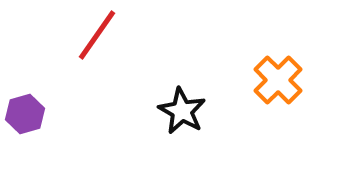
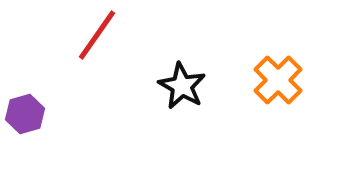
black star: moved 25 px up
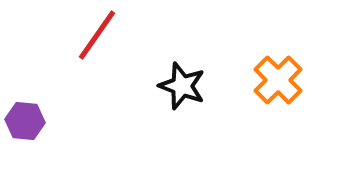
black star: rotated 9 degrees counterclockwise
purple hexagon: moved 7 px down; rotated 21 degrees clockwise
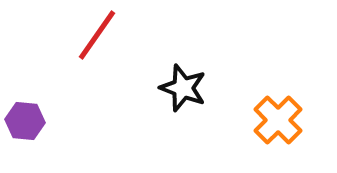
orange cross: moved 40 px down
black star: moved 1 px right, 2 px down
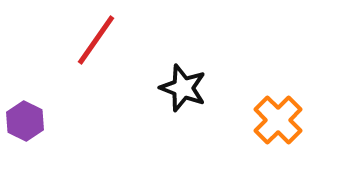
red line: moved 1 px left, 5 px down
purple hexagon: rotated 21 degrees clockwise
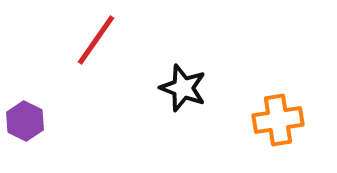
orange cross: rotated 36 degrees clockwise
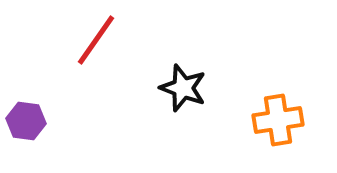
purple hexagon: moved 1 px right; rotated 18 degrees counterclockwise
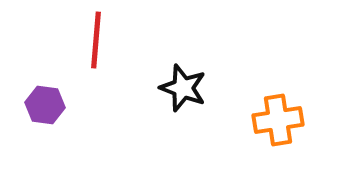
red line: rotated 30 degrees counterclockwise
purple hexagon: moved 19 px right, 16 px up
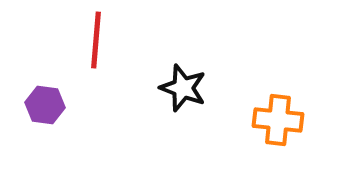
orange cross: rotated 15 degrees clockwise
